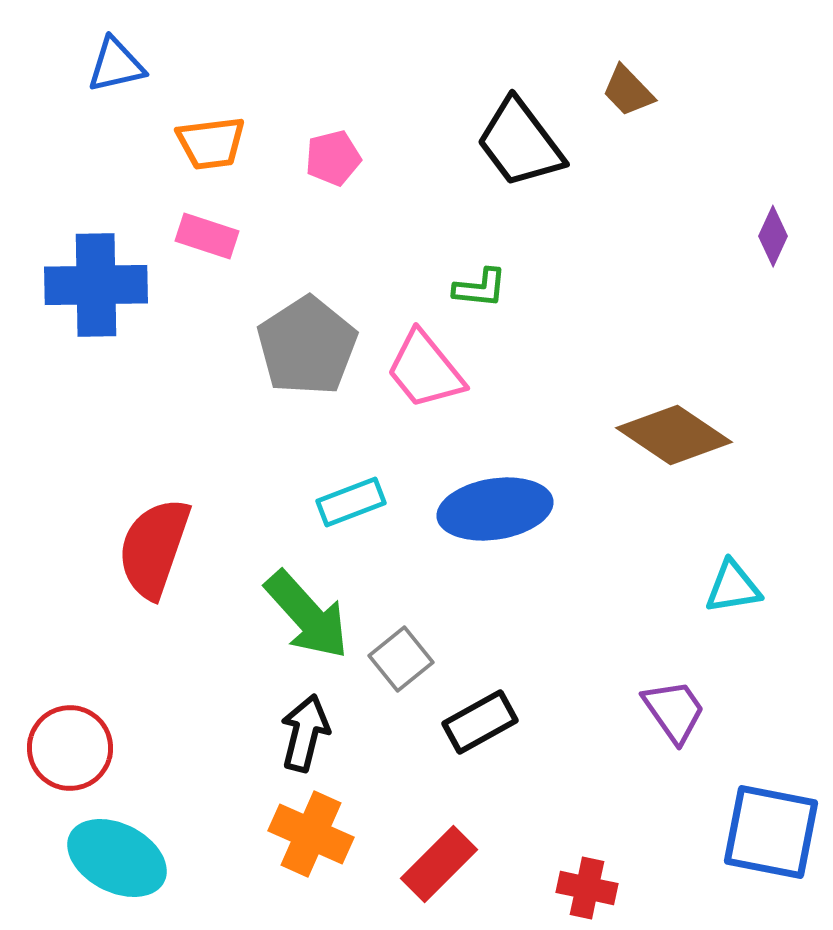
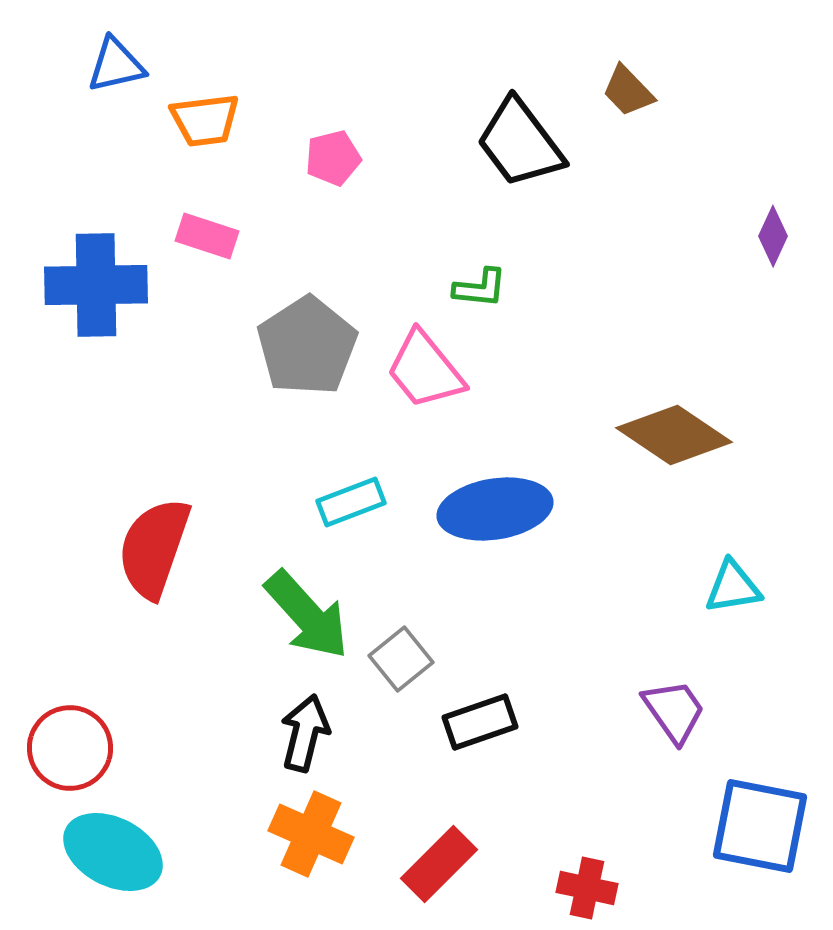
orange trapezoid: moved 6 px left, 23 px up
black rectangle: rotated 10 degrees clockwise
blue square: moved 11 px left, 6 px up
cyan ellipse: moved 4 px left, 6 px up
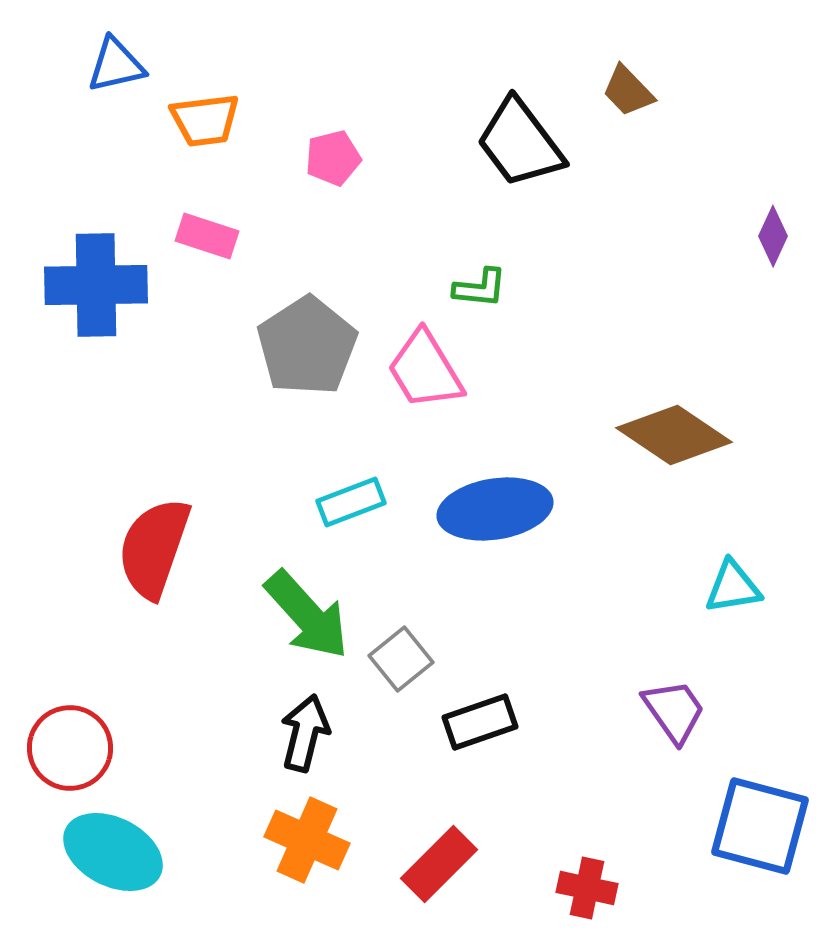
pink trapezoid: rotated 8 degrees clockwise
blue square: rotated 4 degrees clockwise
orange cross: moved 4 px left, 6 px down
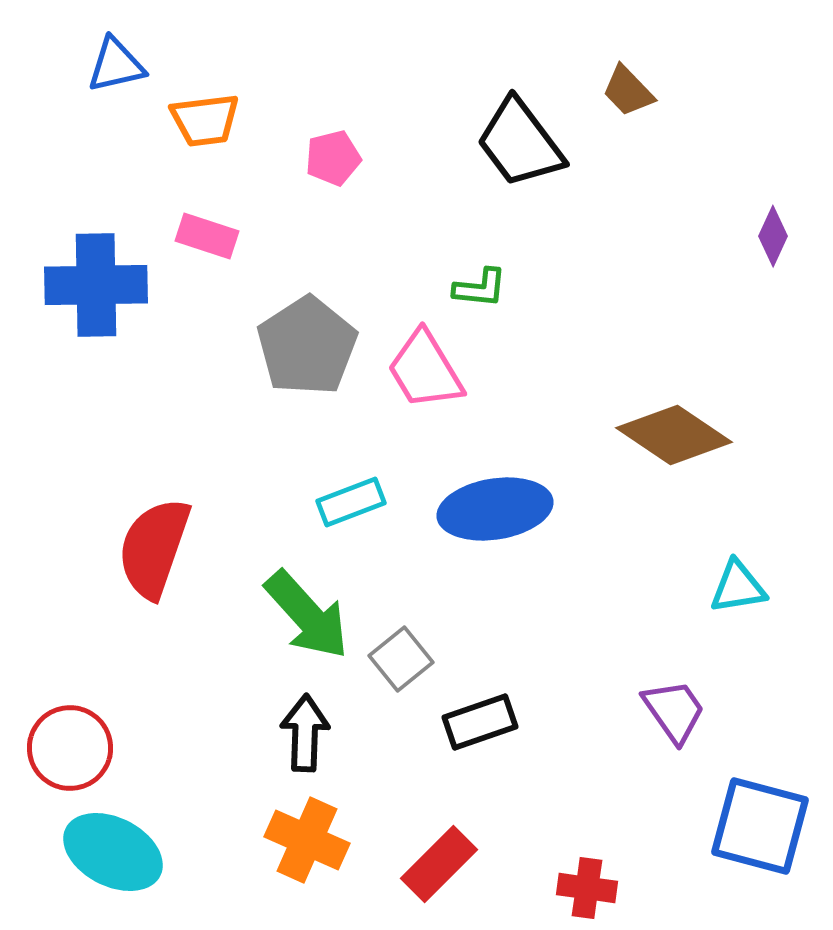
cyan triangle: moved 5 px right
black arrow: rotated 12 degrees counterclockwise
red cross: rotated 4 degrees counterclockwise
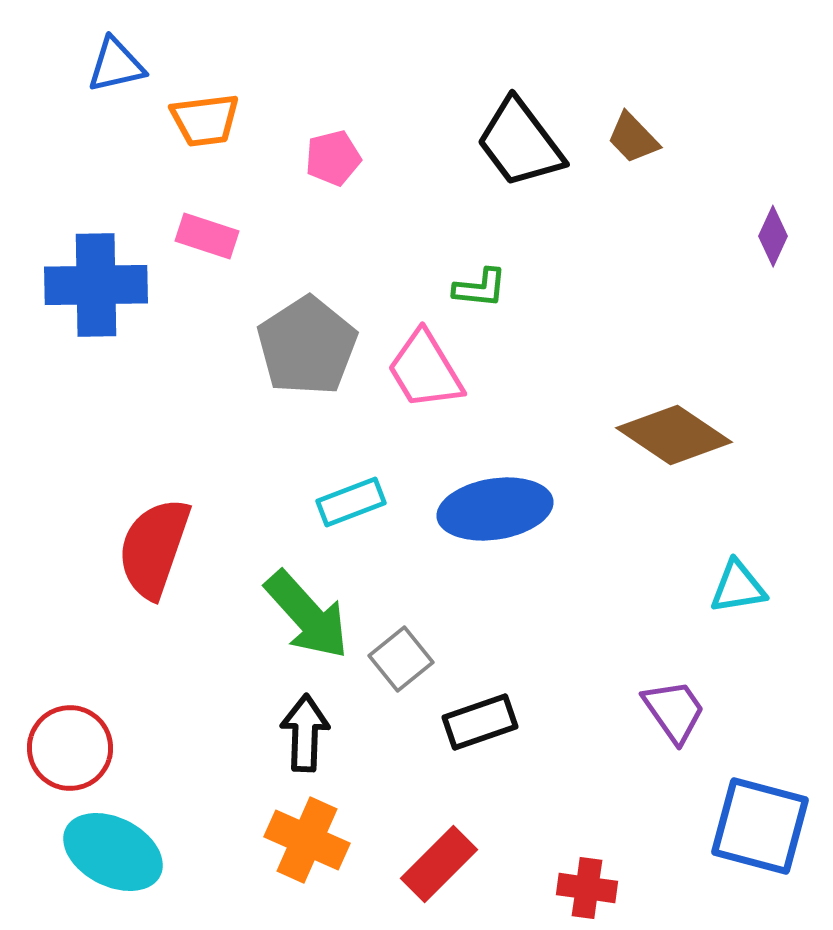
brown trapezoid: moved 5 px right, 47 px down
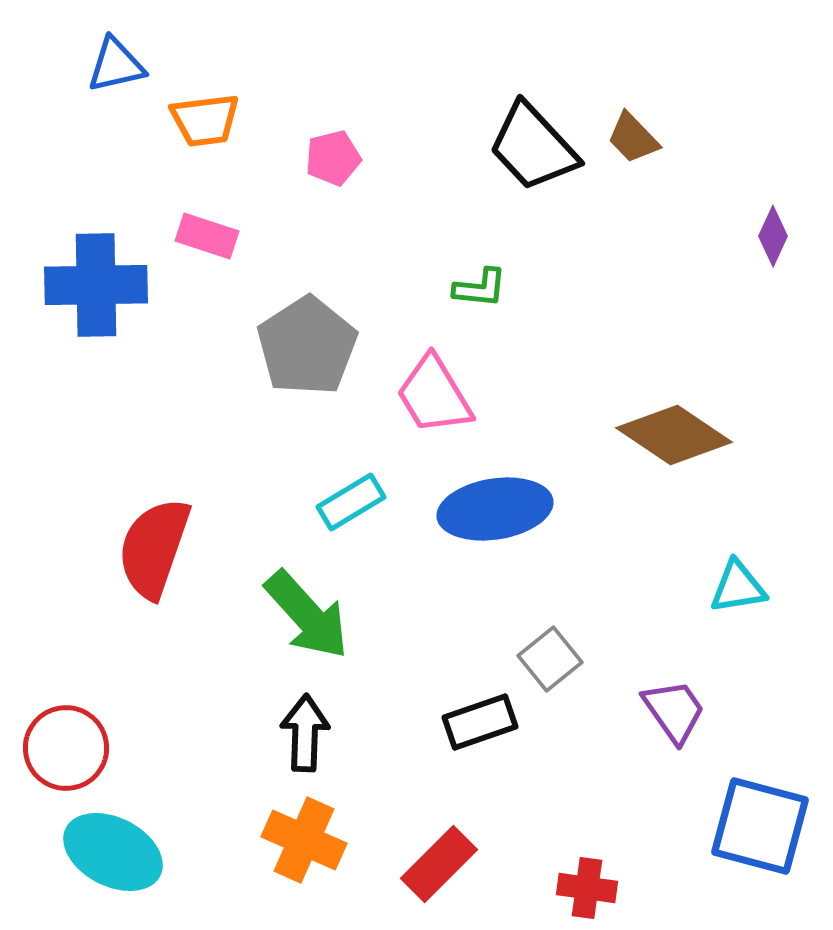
black trapezoid: moved 13 px right, 4 px down; rotated 6 degrees counterclockwise
pink trapezoid: moved 9 px right, 25 px down
cyan rectangle: rotated 10 degrees counterclockwise
gray square: moved 149 px right
red circle: moved 4 px left
orange cross: moved 3 px left
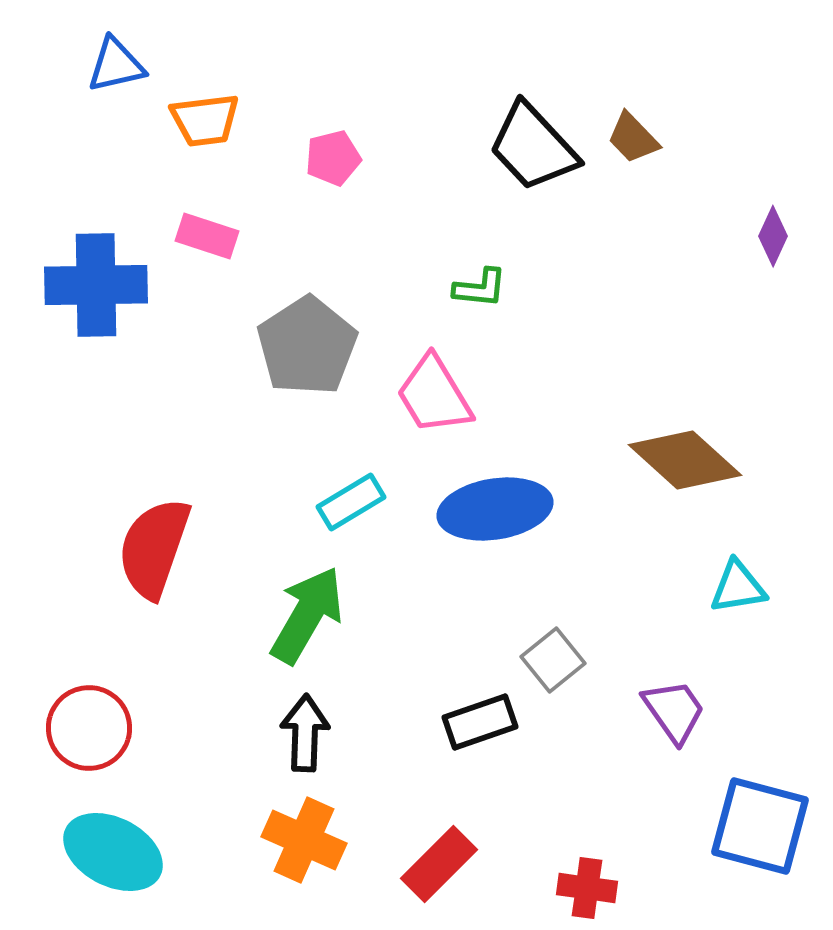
brown diamond: moved 11 px right, 25 px down; rotated 8 degrees clockwise
green arrow: rotated 108 degrees counterclockwise
gray square: moved 3 px right, 1 px down
red circle: moved 23 px right, 20 px up
